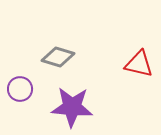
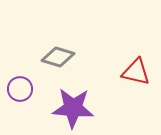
red triangle: moved 3 px left, 8 px down
purple star: moved 1 px right, 1 px down
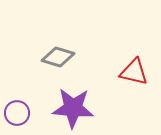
red triangle: moved 2 px left
purple circle: moved 3 px left, 24 px down
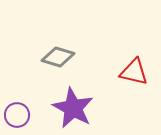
purple star: rotated 24 degrees clockwise
purple circle: moved 2 px down
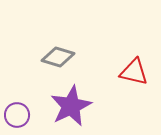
purple star: moved 2 px left, 2 px up; rotated 18 degrees clockwise
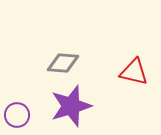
gray diamond: moved 5 px right, 6 px down; rotated 12 degrees counterclockwise
purple star: rotated 9 degrees clockwise
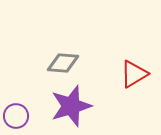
red triangle: moved 2 px down; rotated 44 degrees counterclockwise
purple circle: moved 1 px left, 1 px down
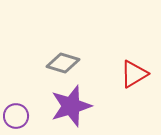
gray diamond: rotated 12 degrees clockwise
